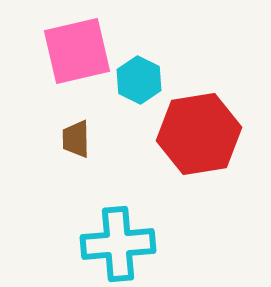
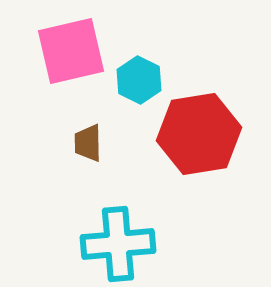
pink square: moved 6 px left
brown trapezoid: moved 12 px right, 4 px down
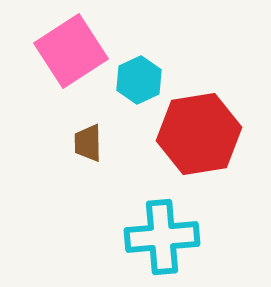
pink square: rotated 20 degrees counterclockwise
cyan hexagon: rotated 9 degrees clockwise
cyan cross: moved 44 px right, 7 px up
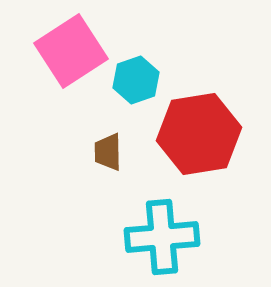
cyan hexagon: moved 3 px left; rotated 6 degrees clockwise
brown trapezoid: moved 20 px right, 9 px down
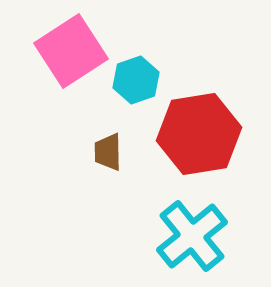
cyan cross: moved 30 px right, 1 px up; rotated 34 degrees counterclockwise
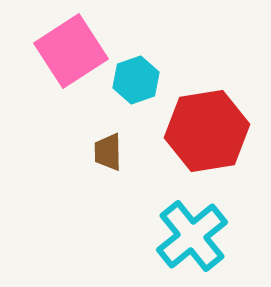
red hexagon: moved 8 px right, 3 px up
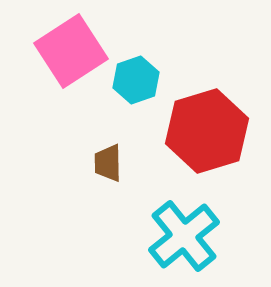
red hexagon: rotated 8 degrees counterclockwise
brown trapezoid: moved 11 px down
cyan cross: moved 8 px left
